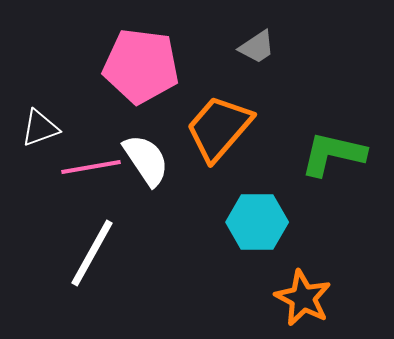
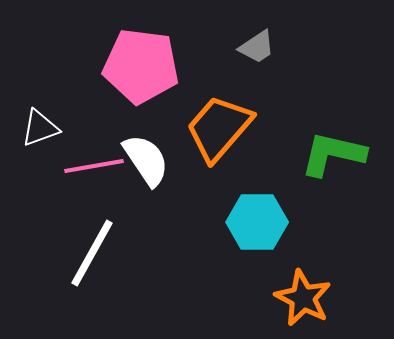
pink line: moved 3 px right, 1 px up
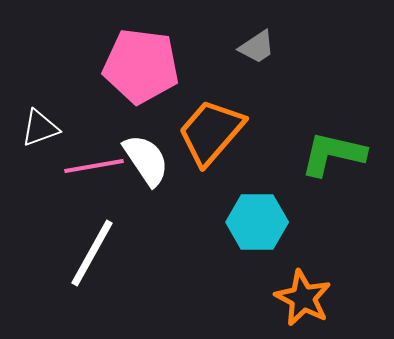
orange trapezoid: moved 8 px left, 4 px down
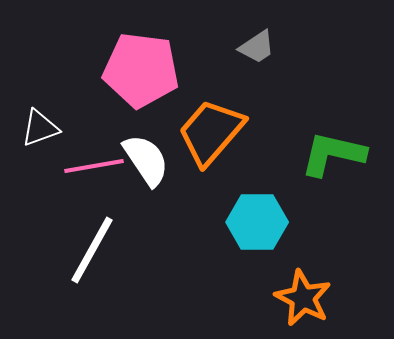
pink pentagon: moved 4 px down
white line: moved 3 px up
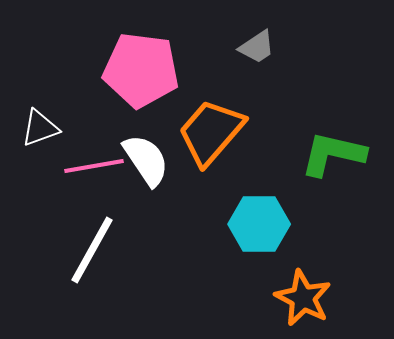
cyan hexagon: moved 2 px right, 2 px down
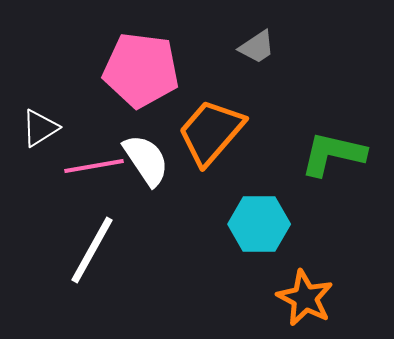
white triangle: rotated 12 degrees counterclockwise
orange star: moved 2 px right
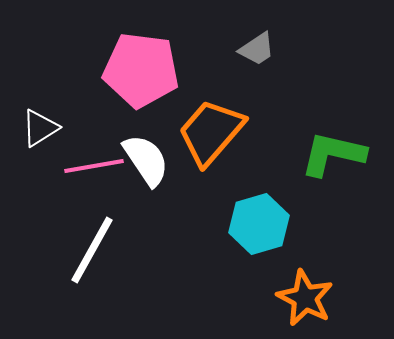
gray trapezoid: moved 2 px down
cyan hexagon: rotated 16 degrees counterclockwise
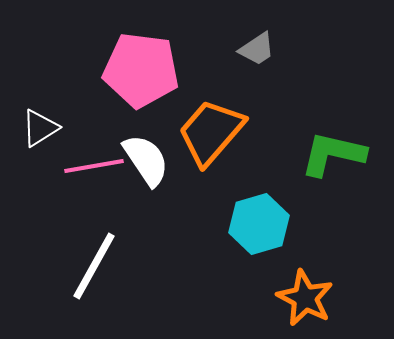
white line: moved 2 px right, 16 px down
